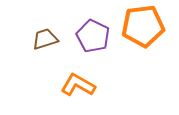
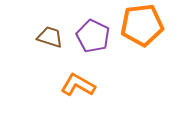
orange pentagon: moved 1 px left, 1 px up
brown trapezoid: moved 5 px right, 2 px up; rotated 36 degrees clockwise
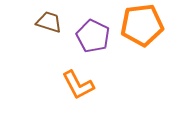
brown trapezoid: moved 1 px left, 15 px up
orange L-shape: rotated 148 degrees counterclockwise
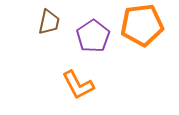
brown trapezoid: rotated 84 degrees clockwise
purple pentagon: rotated 12 degrees clockwise
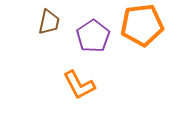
orange L-shape: moved 1 px right
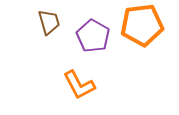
brown trapezoid: rotated 28 degrees counterclockwise
purple pentagon: rotated 8 degrees counterclockwise
